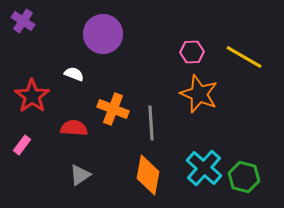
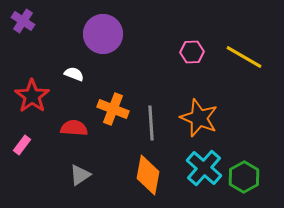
orange star: moved 24 px down
green hexagon: rotated 16 degrees clockwise
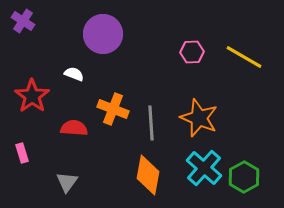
pink rectangle: moved 8 px down; rotated 54 degrees counterclockwise
gray triangle: moved 13 px left, 7 px down; rotated 20 degrees counterclockwise
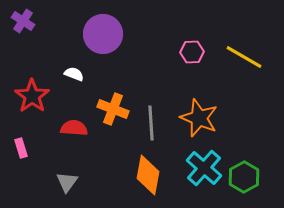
pink rectangle: moved 1 px left, 5 px up
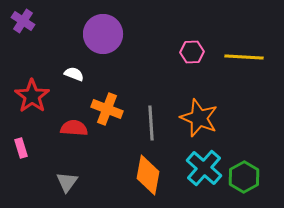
yellow line: rotated 27 degrees counterclockwise
orange cross: moved 6 px left
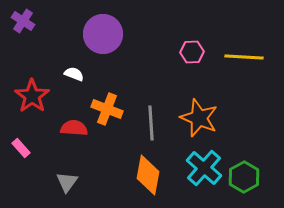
pink rectangle: rotated 24 degrees counterclockwise
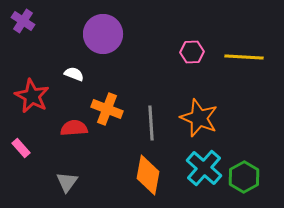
red star: rotated 8 degrees counterclockwise
red semicircle: rotated 8 degrees counterclockwise
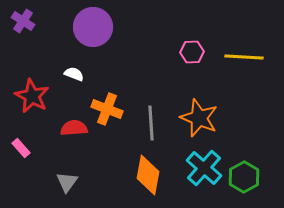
purple circle: moved 10 px left, 7 px up
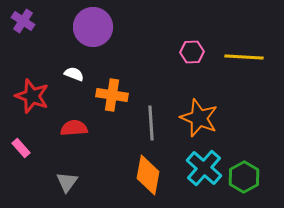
red star: rotated 8 degrees counterclockwise
orange cross: moved 5 px right, 14 px up; rotated 12 degrees counterclockwise
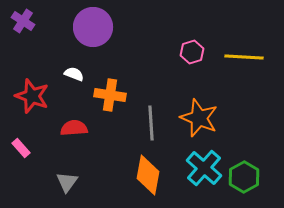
pink hexagon: rotated 15 degrees counterclockwise
orange cross: moved 2 px left
